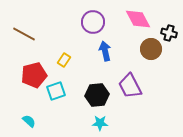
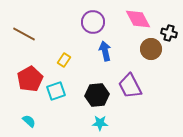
red pentagon: moved 4 px left, 4 px down; rotated 15 degrees counterclockwise
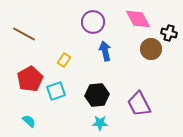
purple trapezoid: moved 9 px right, 18 px down
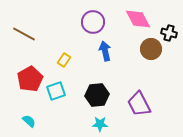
cyan star: moved 1 px down
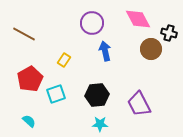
purple circle: moved 1 px left, 1 px down
cyan square: moved 3 px down
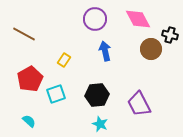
purple circle: moved 3 px right, 4 px up
black cross: moved 1 px right, 2 px down
cyan star: rotated 21 degrees clockwise
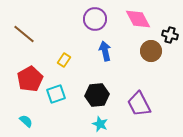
brown line: rotated 10 degrees clockwise
brown circle: moved 2 px down
cyan semicircle: moved 3 px left
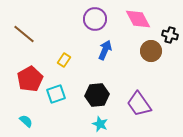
blue arrow: moved 1 px up; rotated 36 degrees clockwise
purple trapezoid: rotated 8 degrees counterclockwise
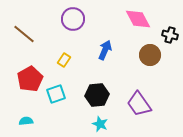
purple circle: moved 22 px left
brown circle: moved 1 px left, 4 px down
cyan semicircle: rotated 48 degrees counterclockwise
